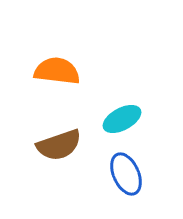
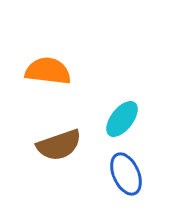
orange semicircle: moved 9 px left
cyan ellipse: rotated 24 degrees counterclockwise
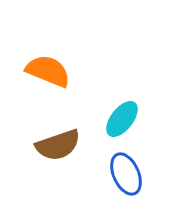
orange semicircle: rotated 15 degrees clockwise
brown semicircle: moved 1 px left
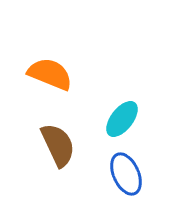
orange semicircle: moved 2 px right, 3 px down
brown semicircle: rotated 96 degrees counterclockwise
